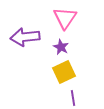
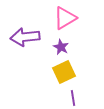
pink triangle: rotated 25 degrees clockwise
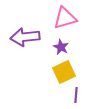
pink triangle: rotated 15 degrees clockwise
purple line: moved 3 px right, 3 px up; rotated 14 degrees clockwise
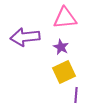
pink triangle: rotated 10 degrees clockwise
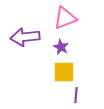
pink triangle: rotated 15 degrees counterclockwise
yellow square: rotated 25 degrees clockwise
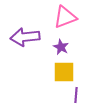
pink triangle: moved 1 px up
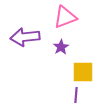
purple star: rotated 14 degrees clockwise
yellow square: moved 19 px right
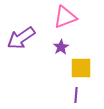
purple arrow: moved 4 px left, 1 px down; rotated 28 degrees counterclockwise
yellow square: moved 2 px left, 4 px up
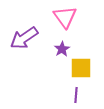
pink triangle: rotated 45 degrees counterclockwise
purple arrow: moved 3 px right
purple star: moved 1 px right, 2 px down
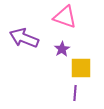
pink triangle: rotated 35 degrees counterclockwise
purple arrow: rotated 56 degrees clockwise
purple line: moved 1 px left, 2 px up
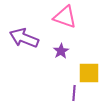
purple star: moved 1 px left, 2 px down
yellow square: moved 8 px right, 5 px down
purple line: moved 1 px left
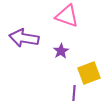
pink triangle: moved 2 px right, 1 px up
purple arrow: rotated 12 degrees counterclockwise
yellow square: rotated 20 degrees counterclockwise
